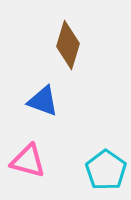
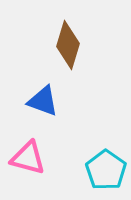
pink triangle: moved 3 px up
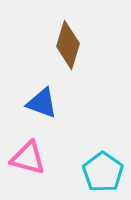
blue triangle: moved 1 px left, 2 px down
cyan pentagon: moved 3 px left, 2 px down
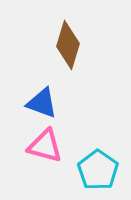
pink triangle: moved 17 px right, 12 px up
cyan pentagon: moved 5 px left, 2 px up
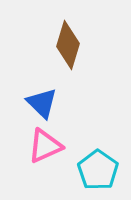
blue triangle: rotated 24 degrees clockwise
pink triangle: rotated 39 degrees counterclockwise
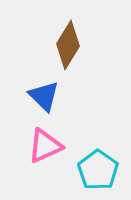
brown diamond: rotated 15 degrees clockwise
blue triangle: moved 2 px right, 7 px up
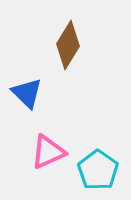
blue triangle: moved 17 px left, 3 px up
pink triangle: moved 3 px right, 6 px down
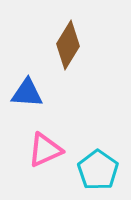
blue triangle: rotated 40 degrees counterclockwise
pink triangle: moved 3 px left, 2 px up
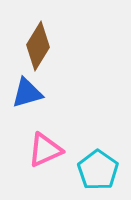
brown diamond: moved 30 px left, 1 px down
blue triangle: rotated 20 degrees counterclockwise
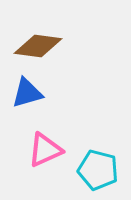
brown diamond: rotated 66 degrees clockwise
cyan pentagon: rotated 21 degrees counterclockwise
